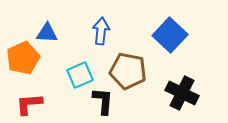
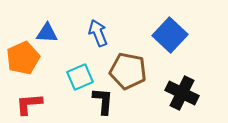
blue arrow: moved 3 px left, 2 px down; rotated 28 degrees counterclockwise
cyan square: moved 2 px down
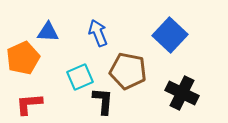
blue triangle: moved 1 px right, 1 px up
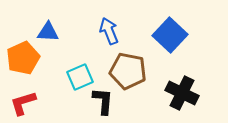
blue arrow: moved 11 px right, 2 px up
red L-shape: moved 6 px left, 1 px up; rotated 12 degrees counterclockwise
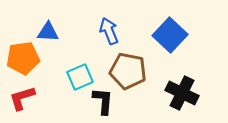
orange pentagon: rotated 16 degrees clockwise
red L-shape: moved 1 px left, 5 px up
